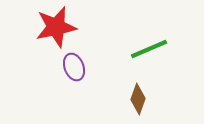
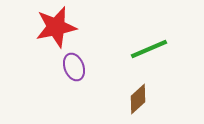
brown diamond: rotated 28 degrees clockwise
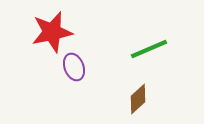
red star: moved 4 px left, 5 px down
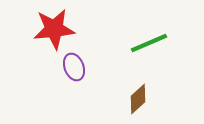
red star: moved 2 px right, 3 px up; rotated 6 degrees clockwise
green line: moved 6 px up
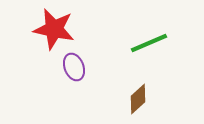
red star: rotated 18 degrees clockwise
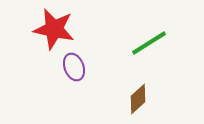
green line: rotated 9 degrees counterclockwise
